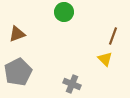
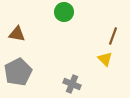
brown triangle: rotated 30 degrees clockwise
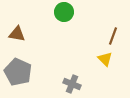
gray pentagon: rotated 20 degrees counterclockwise
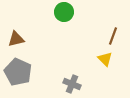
brown triangle: moved 1 px left, 5 px down; rotated 24 degrees counterclockwise
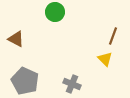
green circle: moved 9 px left
brown triangle: rotated 42 degrees clockwise
gray pentagon: moved 7 px right, 9 px down
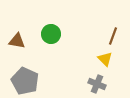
green circle: moved 4 px left, 22 px down
brown triangle: moved 1 px right, 2 px down; rotated 18 degrees counterclockwise
gray cross: moved 25 px right
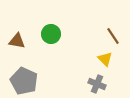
brown line: rotated 54 degrees counterclockwise
gray pentagon: moved 1 px left
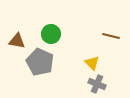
brown line: moved 2 px left; rotated 42 degrees counterclockwise
yellow triangle: moved 13 px left, 4 px down
gray pentagon: moved 16 px right, 19 px up
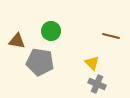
green circle: moved 3 px up
gray pentagon: rotated 16 degrees counterclockwise
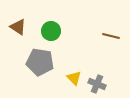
brown triangle: moved 1 px right, 14 px up; rotated 24 degrees clockwise
yellow triangle: moved 18 px left, 15 px down
